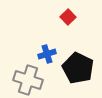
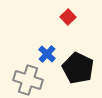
blue cross: rotated 30 degrees counterclockwise
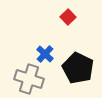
blue cross: moved 2 px left
gray cross: moved 1 px right, 1 px up
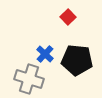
black pentagon: moved 1 px left, 8 px up; rotated 20 degrees counterclockwise
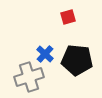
red square: rotated 28 degrees clockwise
gray cross: moved 2 px up; rotated 36 degrees counterclockwise
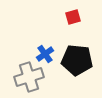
red square: moved 5 px right
blue cross: rotated 12 degrees clockwise
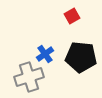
red square: moved 1 px left, 1 px up; rotated 14 degrees counterclockwise
black pentagon: moved 4 px right, 3 px up
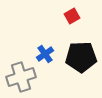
black pentagon: rotated 8 degrees counterclockwise
gray cross: moved 8 px left
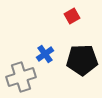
black pentagon: moved 1 px right, 3 px down
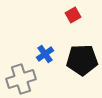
red square: moved 1 px right, 1 px up
gray cross: moved 2 px down
